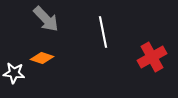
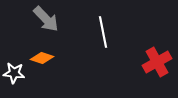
red cross: moved 5 px right, 5 px down
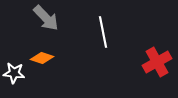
gray arrow: moved 1 px up
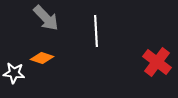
white line: moved 7 px left, 1 px up; rotated 8 degrees clockwise
red cross: rotated 24 degrees counterclockwise
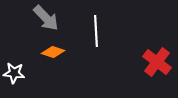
orange diamond: moved 11 px right, 6 px up
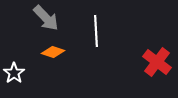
white star: rotated 30 degrees clockwise
